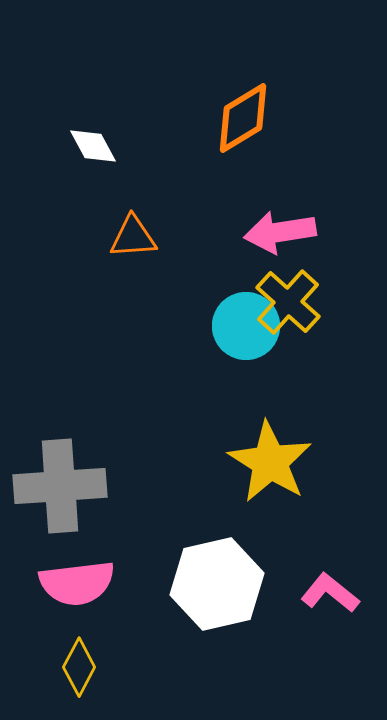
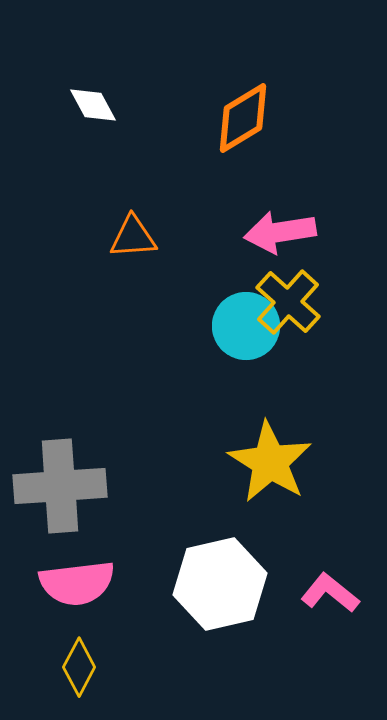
white diamond: moved 41 px up
white hexagon: moved 3 px right
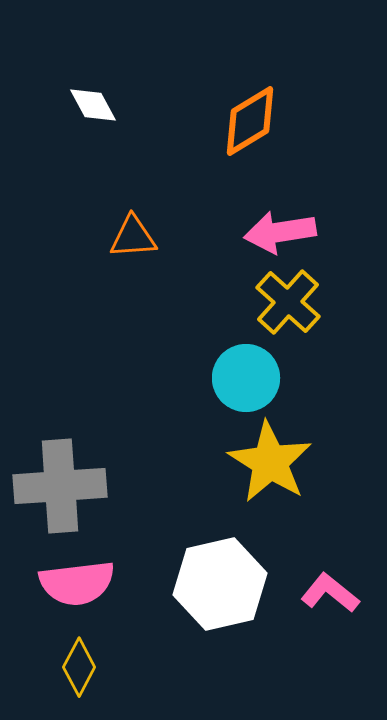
orange diamond: moved 7 px right, 3 px down
cyan circle: moved 52 px down
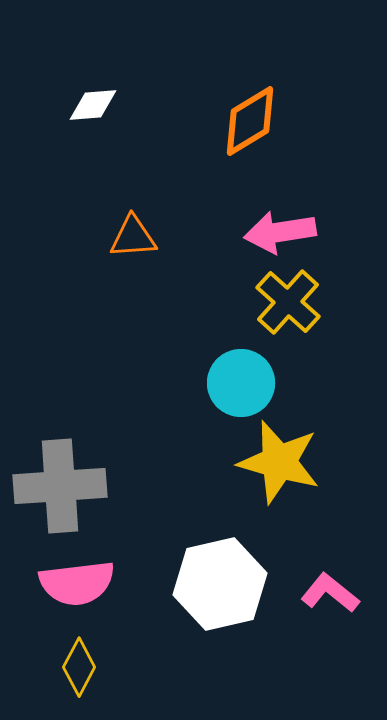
white diamond: rotated 66 degrees counterclockwise
cyan circle: moved 5 px left, 5 px down
yellow star: moved 9 px right; rotated 16 degrees counterclockwise
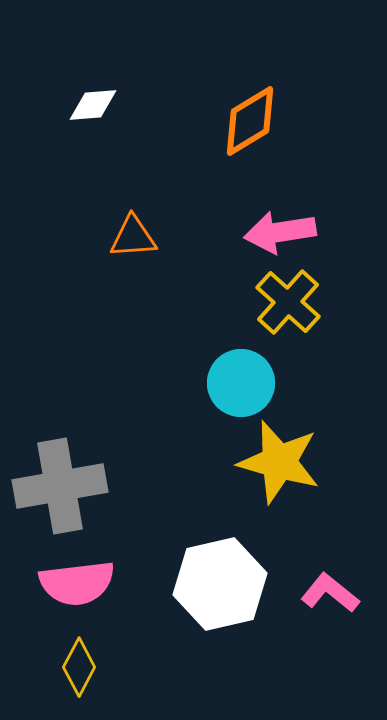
gray cross: rotated 6 degrees counterclockwise
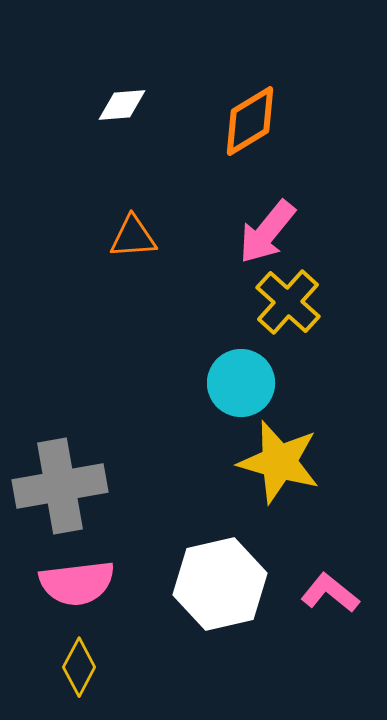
white diamond: moved 29 px right
pink arrow: moved 13 px left; rotated 42 degrees counterclockwise
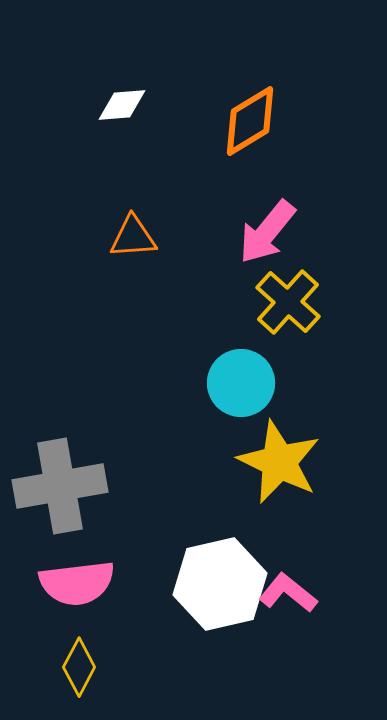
yellow star: rotated 10 degrees clockwise
pink L-shape: moved 42 px left
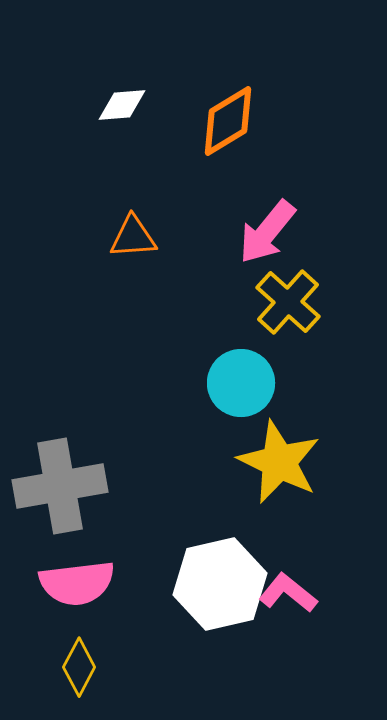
orange diamond: moved 22 px left
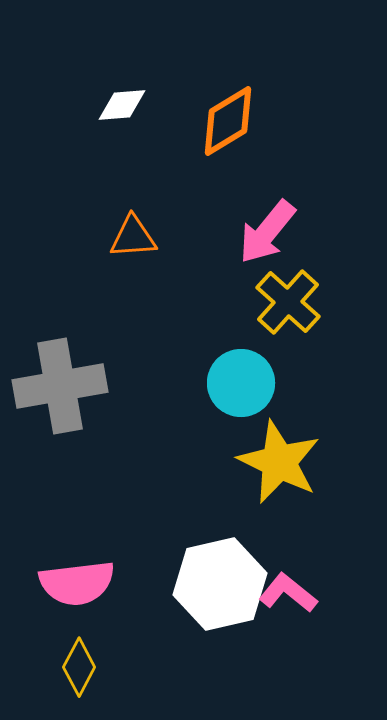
gray cross: moved 100 px up
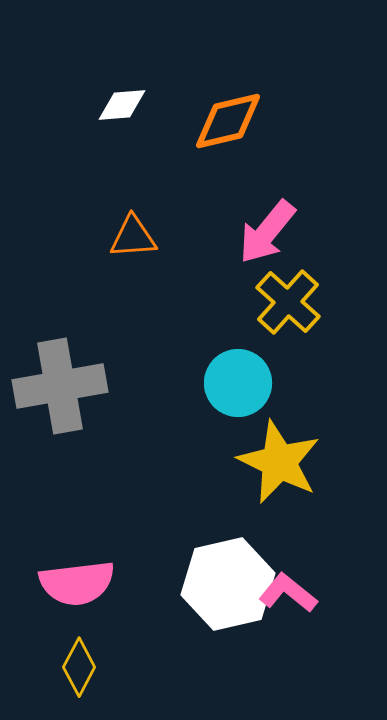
orange diamond: rotated 18 degrees clockwise
cyan circle: moved 3 px left
white hexagon: moved 8 px right
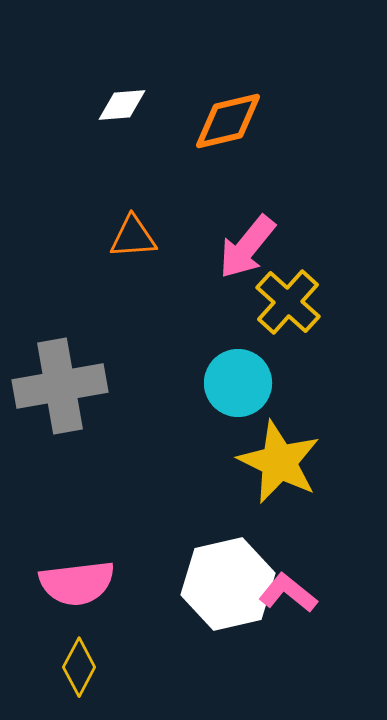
pink arrow: moved 20 px left, 15 px down
